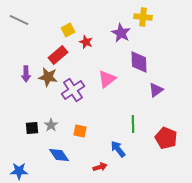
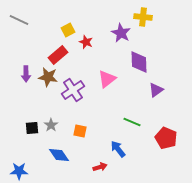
green line: moved 1 px left, 2 px up; rotated 66 degrees counterclockwise
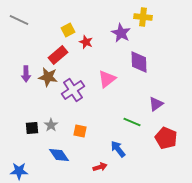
purple triangle: moved 14 px down
